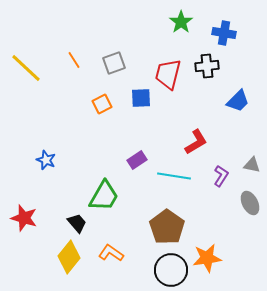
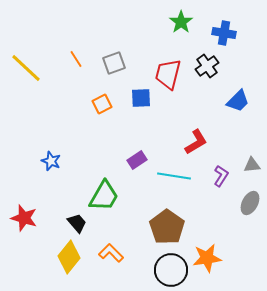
orange line: moved 2 px right, 1 px up
black cross: rotated 30 degrees counterclockwise
blue star: moved 5 px right, 1 px down
gray triangle: rotated 18 degrees counterclockwise
gray ellipse: rotated 55 degrees clockwise
orange L-shape: rotated 10 degrees clockwise
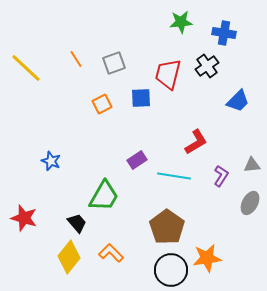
green star: rotated 30 degrees clockwise
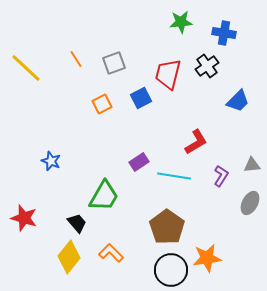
blue square: rotated 25 degrees counterclockwise
purple rectangle: moved 2 px right, 2 px down
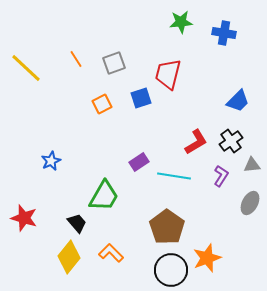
black cross: moved 24 px right, 75 px down
blue square: rotated 10 degrees clockwise
blue star: rotated 24 degrees clockwise
orange star: rotated 12 degrees counterclockwise
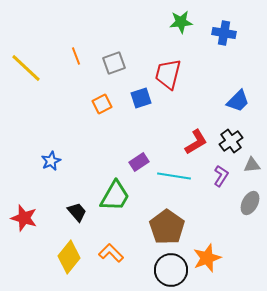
orange line: moved 3 px up; rotated 12 degrees clockwise
green trapezoid: moved 11 px right
black trapezoid: moved 11 px up
